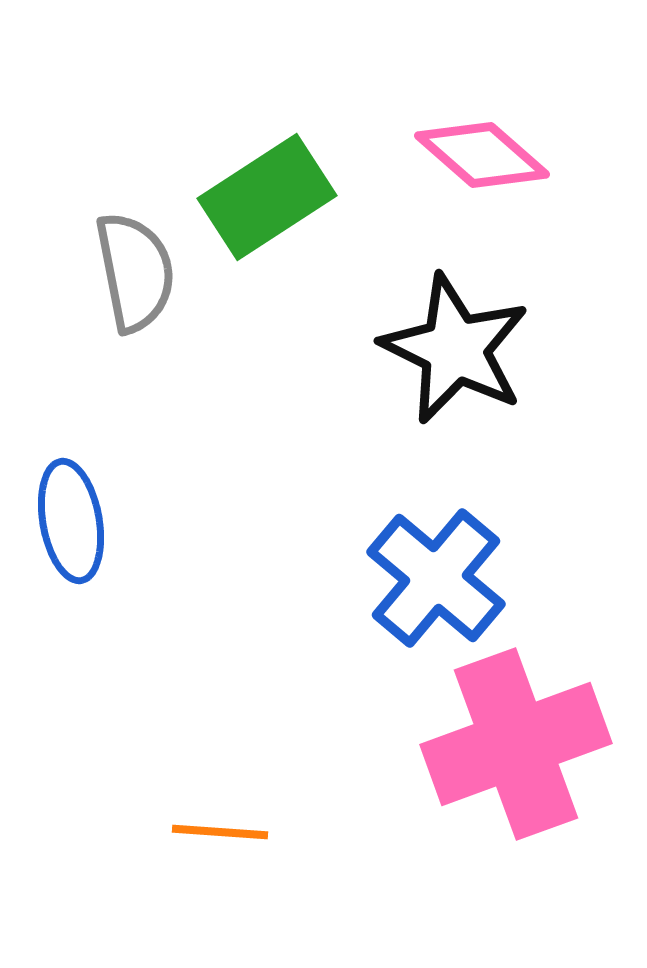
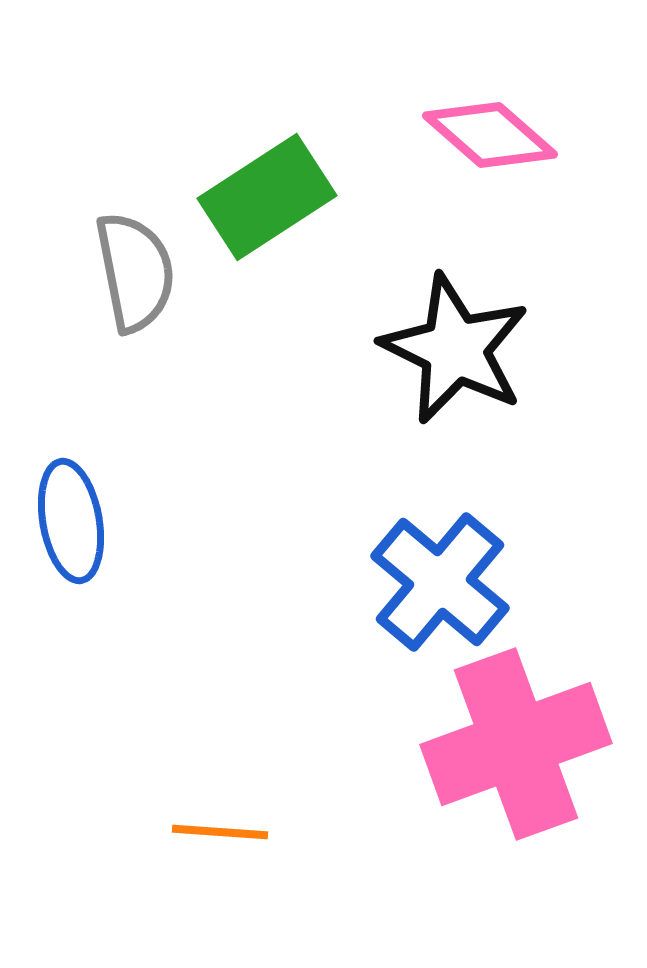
pink diamond: moved 8 px right, 20 px up
blue cross: moved 4 px right, 4 px down
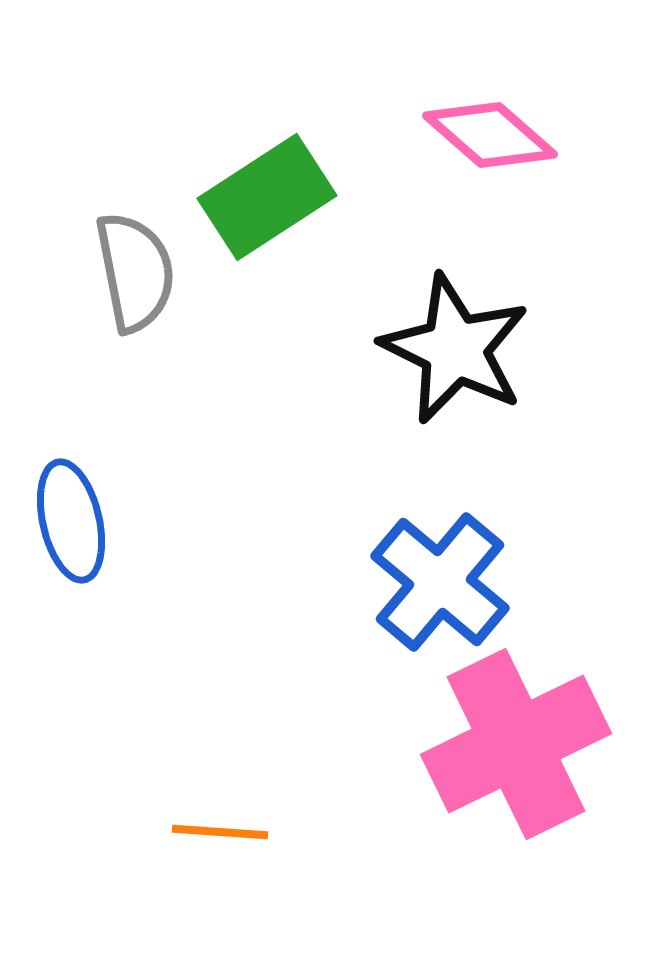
blue ellipse: rotated 3 degrees counterclockwise
pink cross: rotated 6 degrees counterclockwise
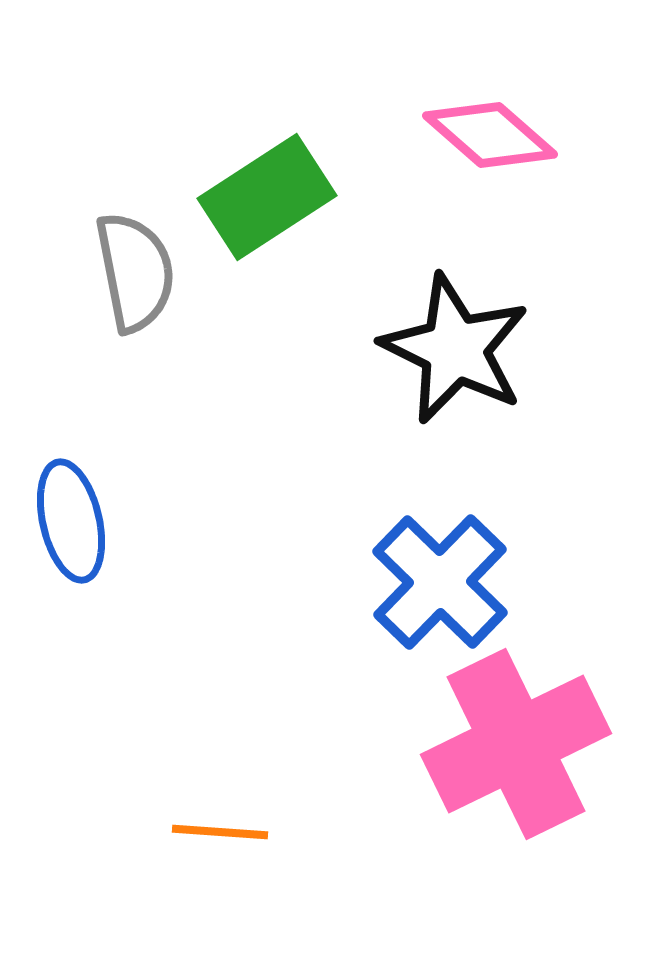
blue cross: rotated 4 degrees clockwise
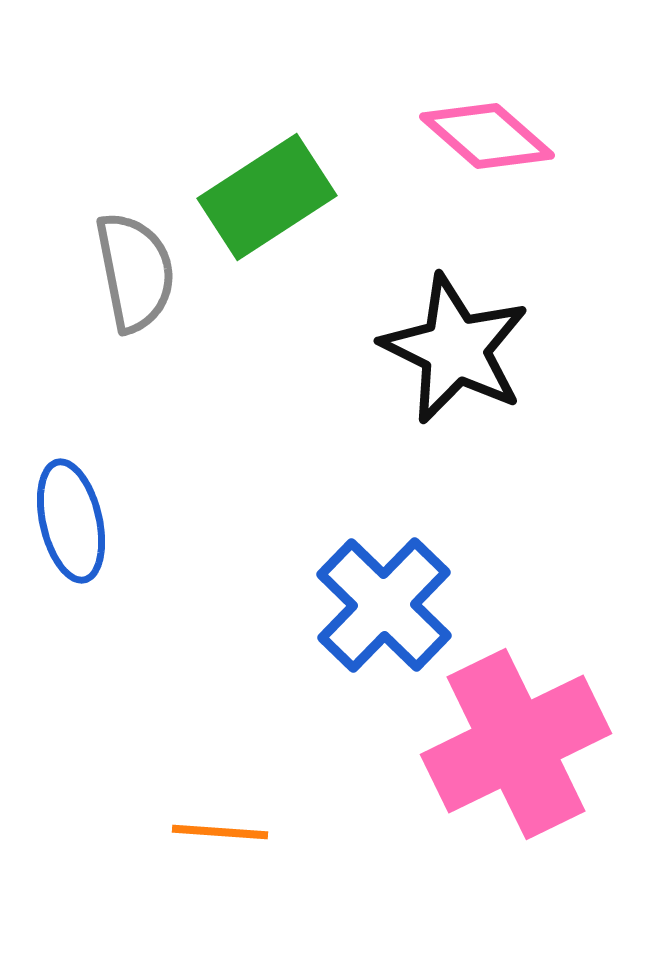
pink diamond: moved 3 px left, 1 px down
blue cross: moved 56 px left, 23 px down
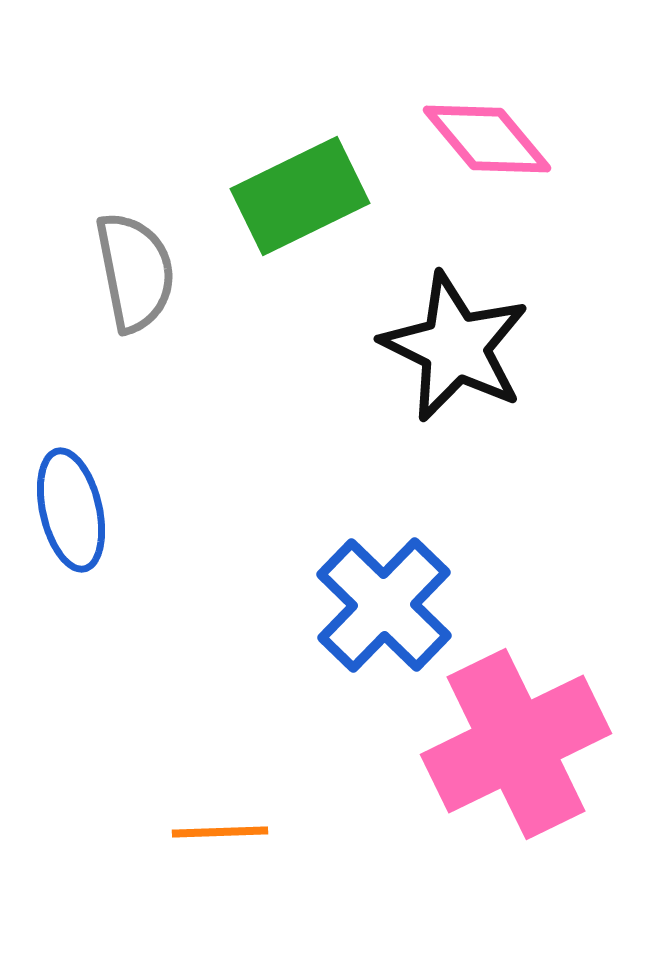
pink diamond: moved 3 px down; rotated 9 degrees clockwise
green rectangle: moved 33 px right, 1 px up; rotated 7 degrees clockwise
black star: moved 2 px up
blue ellipse: moved 11 px up
orange line: rotated 6 degrees counterclockwise
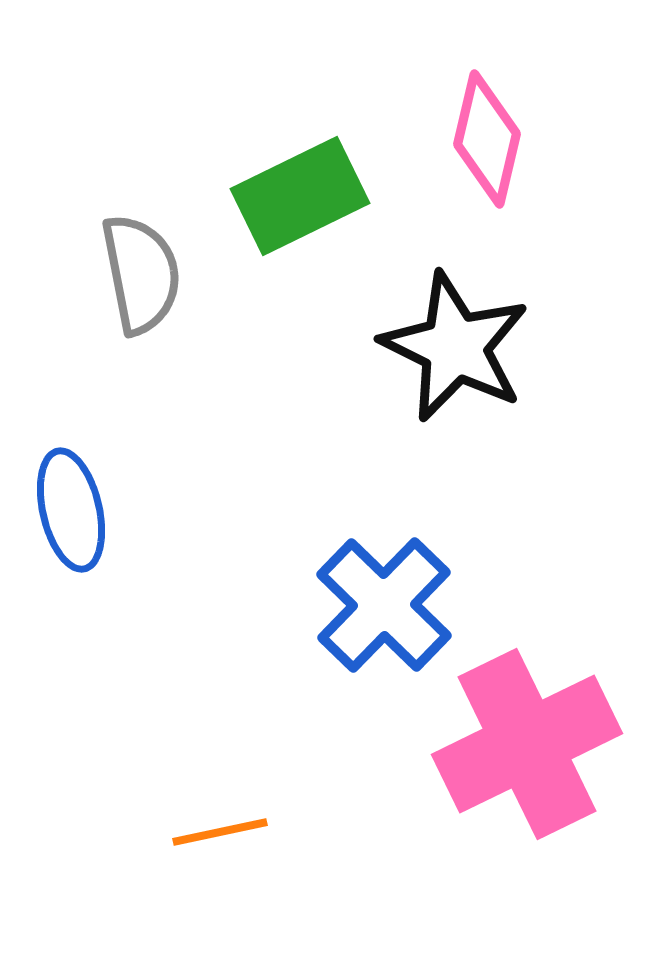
pink diamond: rotated 53 degrees clockwise
gray semicircle: moved 6 px right, 2 px down
pink cross: moved 11 px right
orange line: rotated 10 degrees counterclockwise
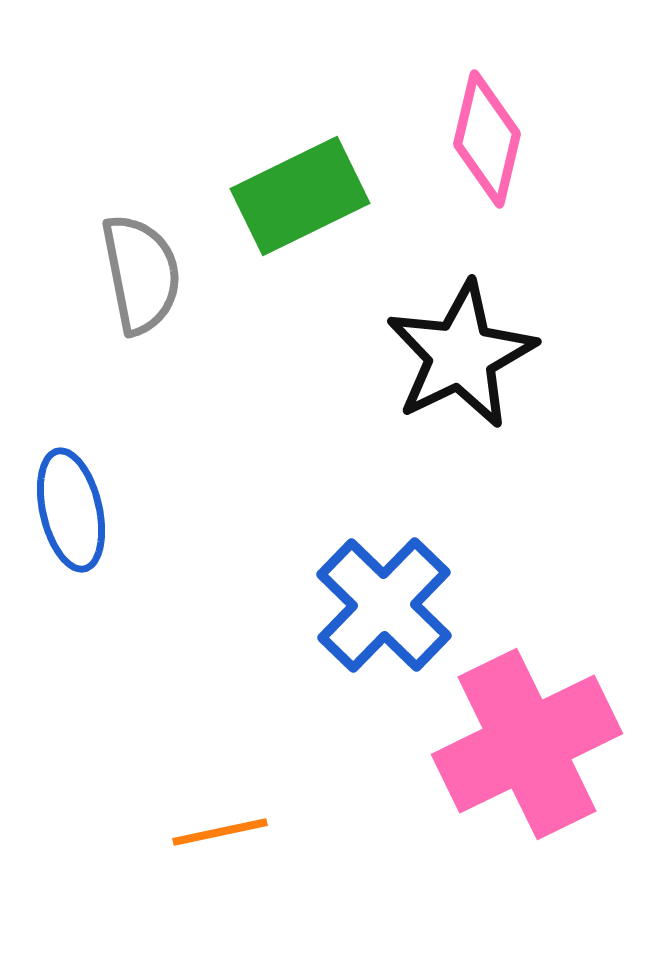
black star: moved 6 px right, 8 px down; rotated 20 degrees clockwise
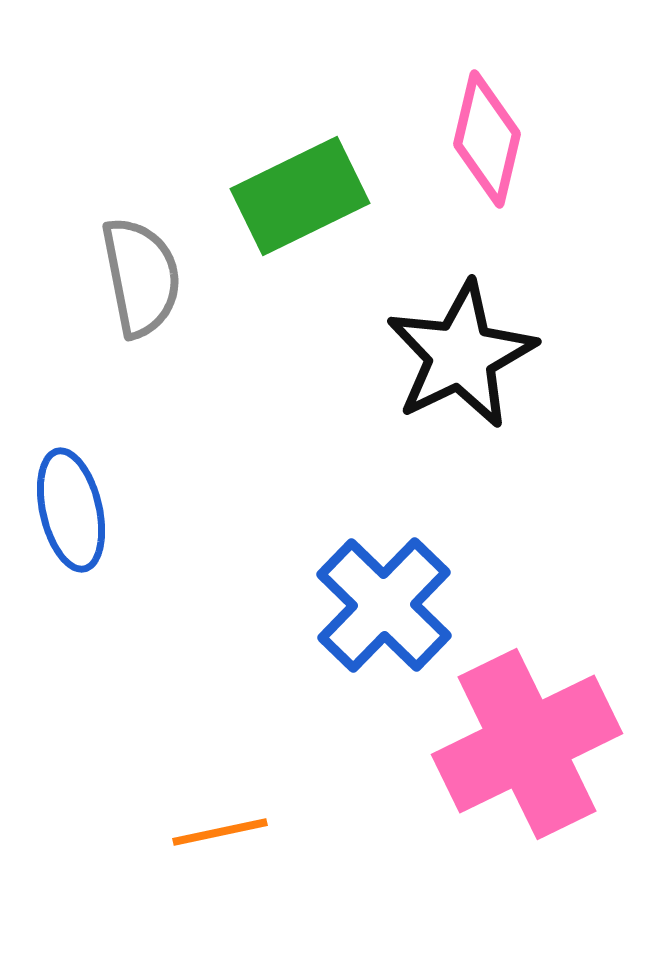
gray semicircle: moved 3 px down
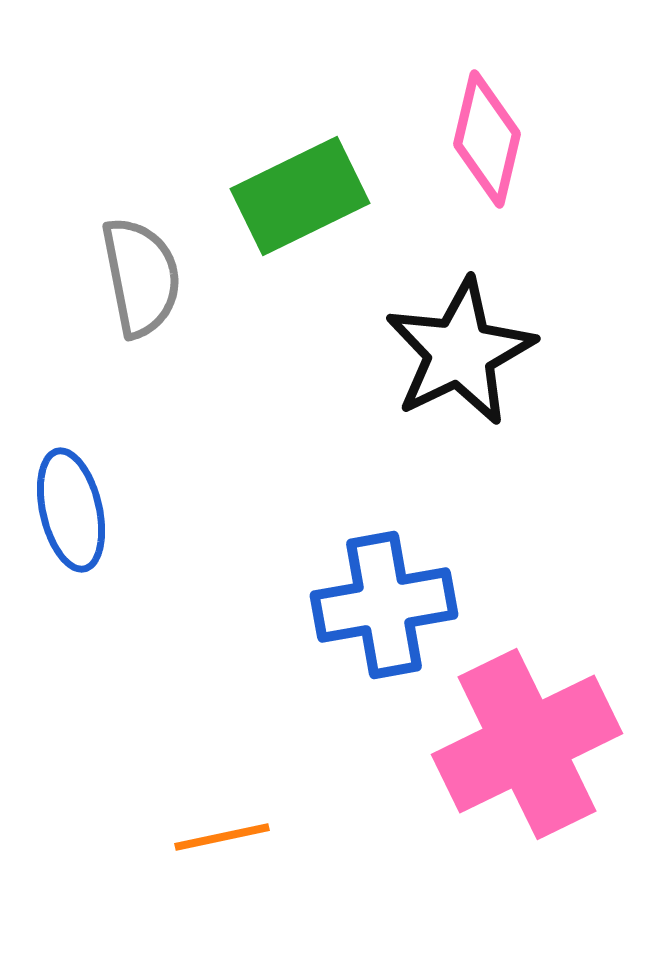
black star: moved 1 px left, 3 px up
blue cross: rotated 36 degrees clockwise
orange line: moved 2 px right, 5 px down
